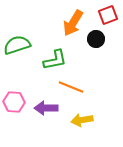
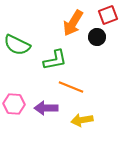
black circle: moved 1 px right, 2 px up
green semicircle: rotated 136 degrees counterclockwise
pink hexagon: moved 2 px down
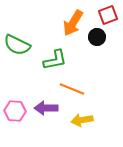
orange line: moved 1 px right, 2 px down
pink hexagon: moved 1 px right, 7 px down
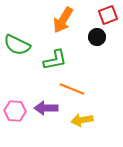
orange arrow: moved 10 px left, 3 px up
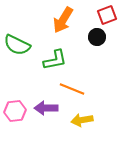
red square: moved 1 px left
pink hexagon: rotated 10 degrees counterclockwise
